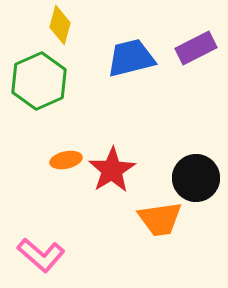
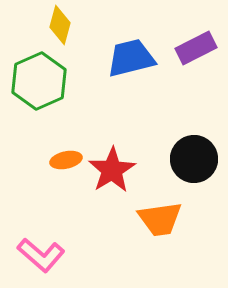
black circle: moved 2 px left, 19 px up
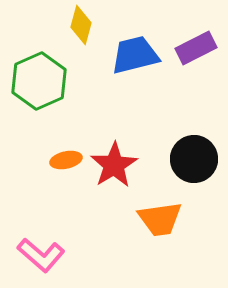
yellow diamond: moved 21 px right
blue trapezoid: moved 4 px right, 3 px up
red star: moved 2 px right, 5 px up
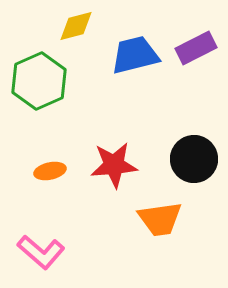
yellow diamond: moved 5 px left, 1 px down; rotated 60 degrees clockwise
orange ellipse: moved 16 px left, 11 px down
red star: rotated 27 degrees clockwise
pink L-shape: moved 3 px up
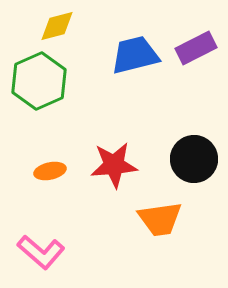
yellow diamond: moved 19 px left
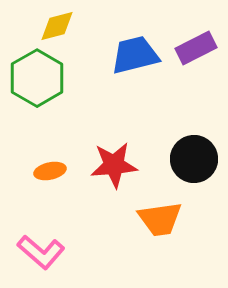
green hexagon: moved 2 px left, 3 px up; rotated 6 degrees counterclockwise
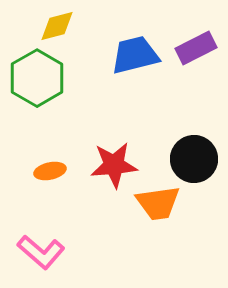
orange trapezoid: moved 2 px left, 16 px up
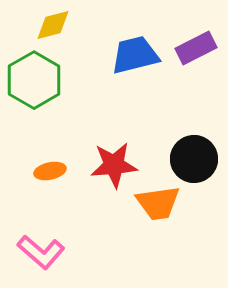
yellow diamond: moved 4 px left, 1 px up
green hexagon: moved 3 px left, 2 px down
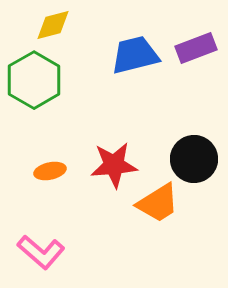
purple rectangle: rotated 6 degrees clockwise
orange trapezoid: rotated 24 degrees counterclockwise
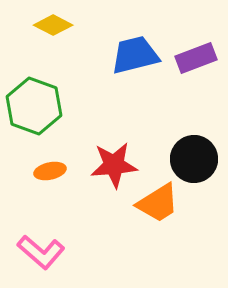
yellow diamond: rotated 42 degrees clockwise
purple rectangle: moved 10 px down
green hexagon: moved 26 px down; rotated 10 degrees counterclockwise
